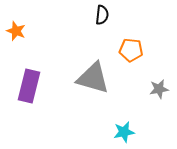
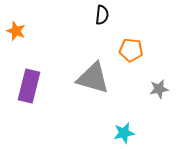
cyan star: moved 1 px down
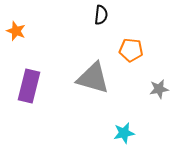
black semicircle: moved 1 px left
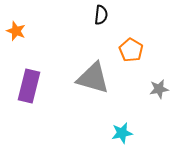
orange pentagon: rotated 25 degrees clockwise
cyan star: moved 2 px left
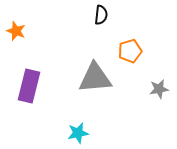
orange pentagon: moved 1 px left, 1 px down; rotated 25 degrees clockwise
gray triangle: moved 2 px right; rotated 21 degrees counterclockwise
cyan star: moved 44 px left
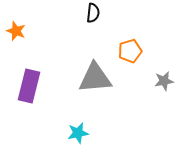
black semicircle: moved 8 px left, 2 px up
gray star: moved 5 px right, 8 px up
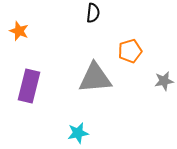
orange star: moved 3 px right
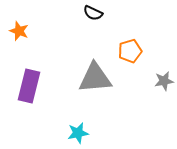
black semicircle: rotated 108 degrees clockwise
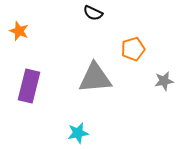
orange pentagon: moved 3 px right, 2 px up
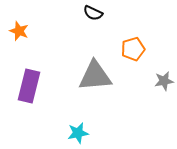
gray triangle: moved 2 px up
